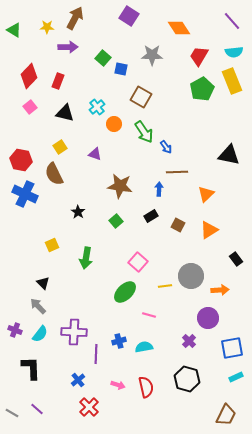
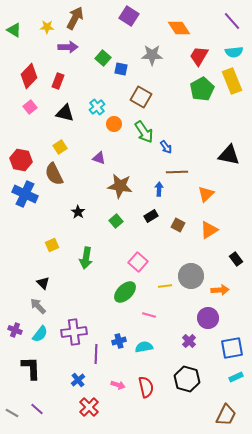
purple triangle at (95, 154): moved 4 px right, 4 px down
purple cross at (74, 332): rotated 10 degrees counterclockwise
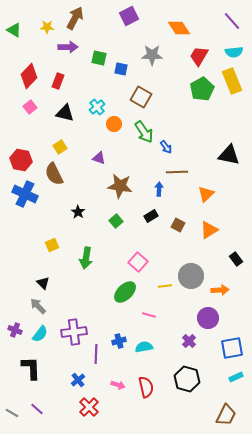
purple square at (129, 16): rotated 30 degrees clockwise
green square at (103, 58): moved 4 px left; rotated 28 degrees counterclockwise
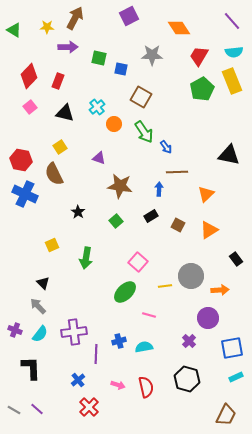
gray line at (12, 413): moved 2 px right, 3 px up
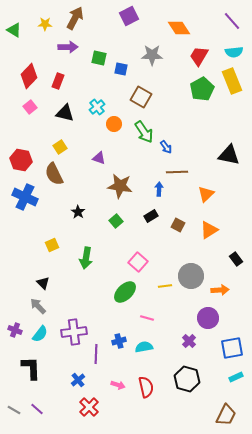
yellow star at (47, 27): moved 2 px left, 3 px up
blue cross at (25, 194): moved 3 px down
pink line at (149, 315): moved 2 px left, 3 px down
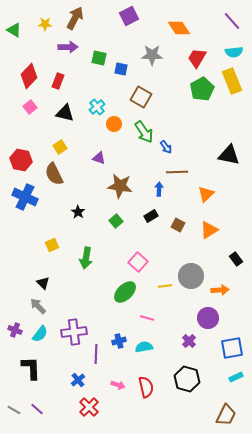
red trapezoid at (199, 56): moved 2 px left, 2 px down
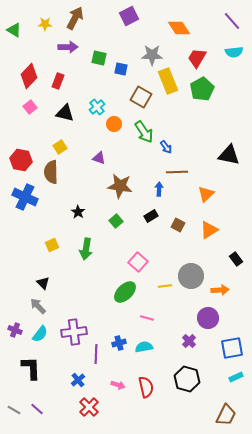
yellow rectangle at (232, 81): moved 64 px left
brown semicircle at (54, 174): moved 3 px left, 2 px up; rotated 25 degrees clockwise
green arrow at (86, 258): moved 9 px up
blue cross at (119, 341): moved 2 px down
